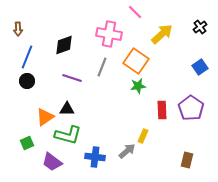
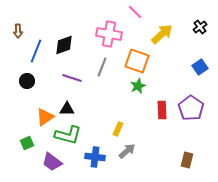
brown arrow: moved 2 px down
blue line: moved 9 px right, 6 px up
orange square: moved 1 px right; rotated 15 degrees counterclockwise
green star: rotated 14 degrees counterclockwise
yellow rectangle: moved 25 px left, 7 px up
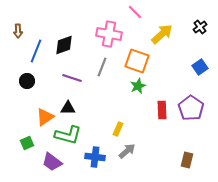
black triangle: moved 1 px right, 1 px up
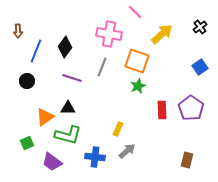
black diamond: moved 1 px right, 2 px down; rotated 35 degrees counterclockwise
